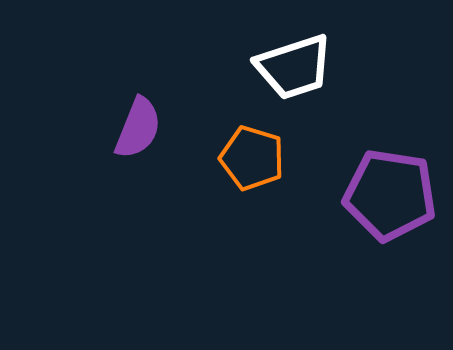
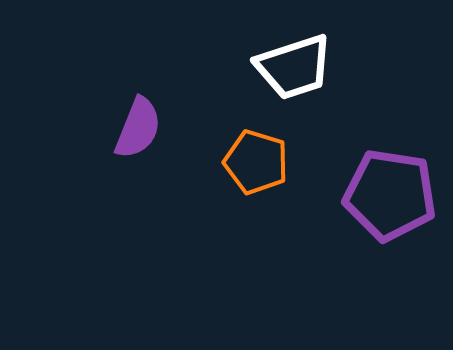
orange pentagon: moved 4 px right, 4 px down
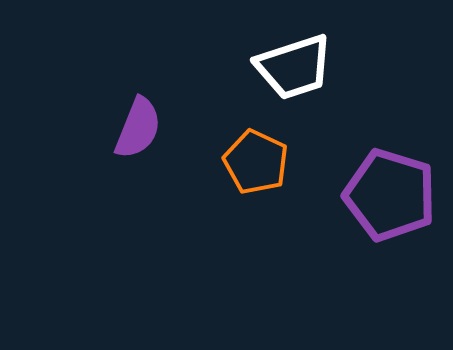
orange pentagon: rotated 8 degrees clockwise
purple pentagon: rotated 8 degrees clockwise
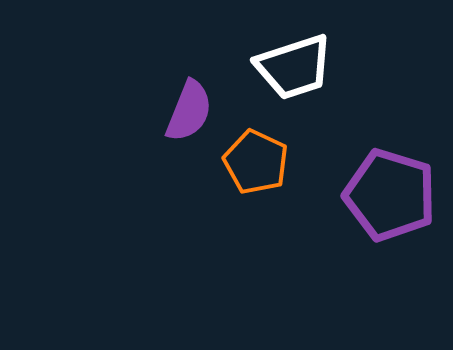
purple semicircle: moved 51 px right, 17 px up
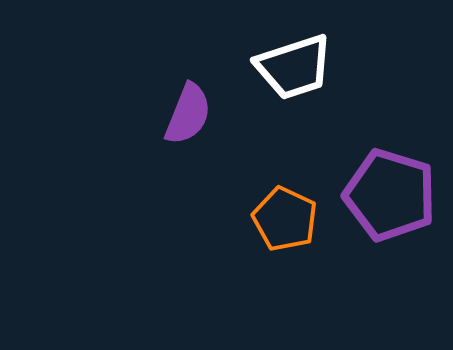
purple semicircle: moved 1 px left, 3 px down
orange pentagon: moved 29 px right, 57 px down
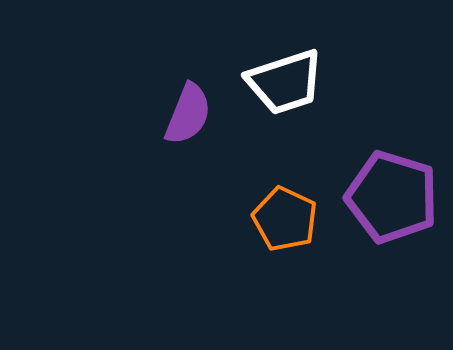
white trapezoid: moved 9 px left, 15 px down
purple pentagon: moved 2 px right, 2 px down
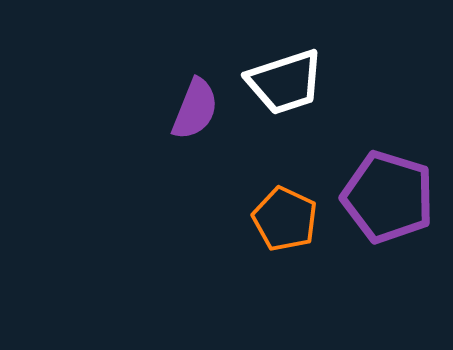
purple semicircle: moved 7 px right, 5 px up
purple pentagon: moved 4 px left
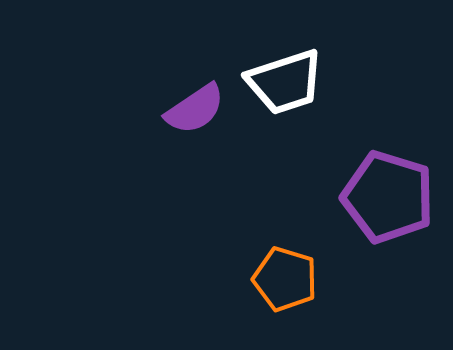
purple semicircle: rotated 34 degrees clockwise
orange pentagon: moved 60 px down; rotated 8 degrees counterclockwise
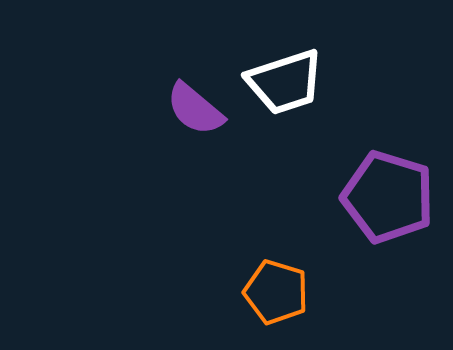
purple semicircle: rotated 74 degrees clockwise
orange pentagon: moved 9 px left, 13 px down
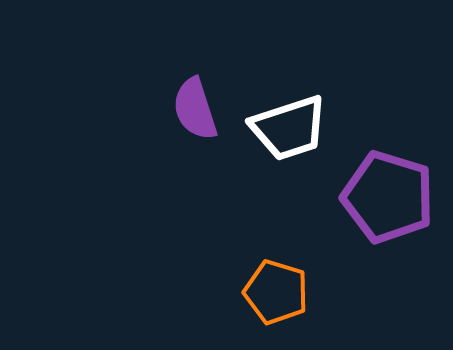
white trapezoid: moved 4 px right, 46 px down
purple semicircle: rotated 32 degrees clockwise
